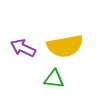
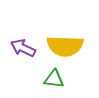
yellow semicircle: rotated 12 degrees clockwise
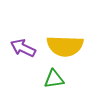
green triangle: rotated 15 degrees counterclockwise
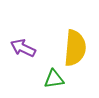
yellow semicircle: moved 10 px right, 2 px down; rotated 87 degrees counterclockwise
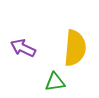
green triangle: moved 1 px right, 3 px down
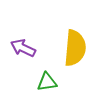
green triangle: moved 8 px left
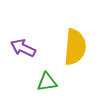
yellow semicircle: moved 1 px up
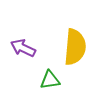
green triangle: moved 3 px right, 2 px up
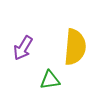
purple arrow: rotated 85 degrees counterclockwise
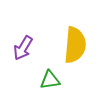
yellow semicircle: moved 2 px up
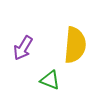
green triangle: rotated 30 degrees clockwise
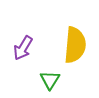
green triangle: rotated 40 degrees clockwise
